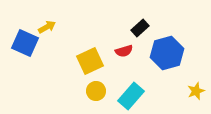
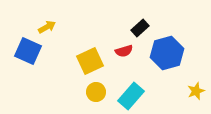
blue square: moved 3 px right, 8 px down
yellow circle: moved 1 px down
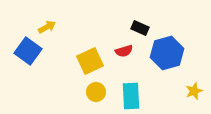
black rectangle: rotated 66 degrees clockwise
blue square: rotated 12 degrees clockwise
yellow star: moved 2 px left
cyan rectangle: rotated 44 degrees counterclockwise
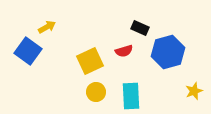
blue hexagon: moved 1 px right, 1 px up
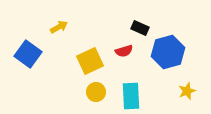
yellow arrow: moved 12 px right
blue square: moved 3 px down
yellow star: moved 7 px left
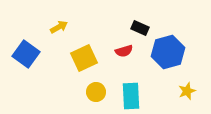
blue square: moved 2 px left
yellow square: moved 6 px left, 3 px up
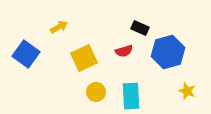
yellow star: rotated 30 degrees counterclockwise
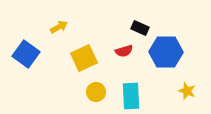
blue hexagon: moved 2 px left; rotated 16 degrees clockwise
